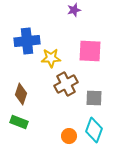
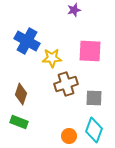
blue cross: rotated 35 degrees clockwise
yellow star: moved 1 px right
brown cross: rotated 10 degrees clockwise
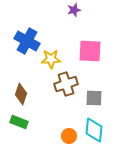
yellow star: moved 1 px left, 1 px down
cyan diamond: rotated 15 degrees counterclockwise
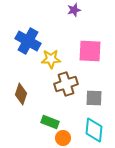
blue cross: moved 1 px right
green rectangle: moved 31 px right
orange circle: moved 6 px left, 2 px down
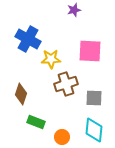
blue cross: moved 2 px up
green rectangle: moved 14 px left
orange circle: moved 1 px left, 1 px up
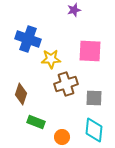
blue cross: rotated 10 degrees counterclockwise
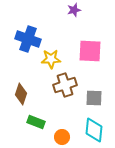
brown cross: moved 1 px left, 1 px down
